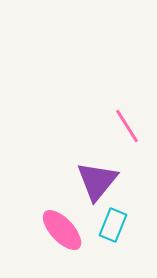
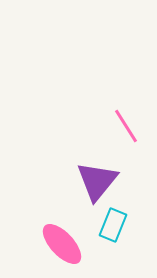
pink line: moved 1 px left
pink ellipse: moved 14 px down
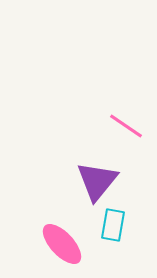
pink line: rotated 24 degrees counterclockwise
cyan rectangle: rotated 12 degrees counterclockwise
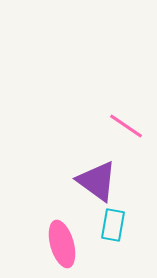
purple triangle: rotated 33 degrees counterclockwise
pink ellipse: rotated 27 degrees clockwise
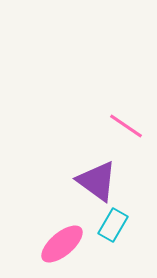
cyan rectangle: rotated 20 degrees clockwise
pink ellipse: rotated 66 degrees clockwise
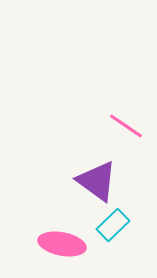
cyan rectangle: rotated 16 degrees clockwise
pink ellipse: rotated 51 degrees clockwise
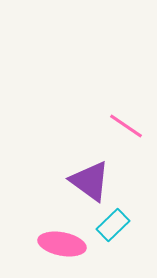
purple triangle: moved 7 px left
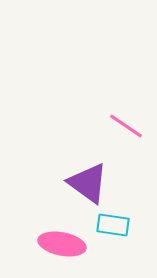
purple triangle: moved 2 px left, 2 px down
cyan rectangle: rotated 52 degrees clockwise
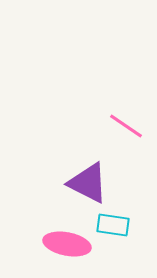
purple triangle: rotated 9 degrees counterclockwise
pink ellipse: moved 5 px right
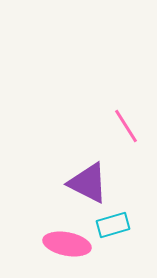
pink line: rotated 24 degrees clockwise
cyan rectangle: rotated 24 degrees counterclockwise
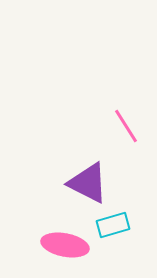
pink ellipse: moved 2 px left, 1 px down
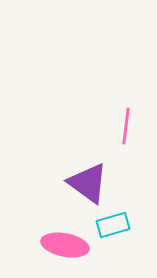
pink line: rotated 39 degrees clockwise
purple triangle: rotated 9 degrees clockwise
